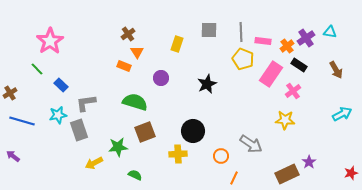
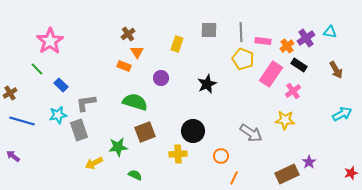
gray arrow at (251, 144): moved 11 px up
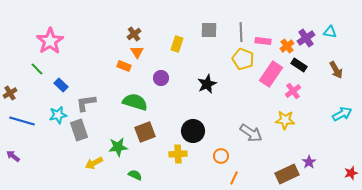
brown cross at (128, 34): moved 6 px right
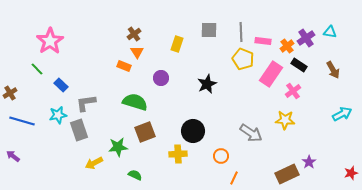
brown arrow at (336, 70): moved 3 px left
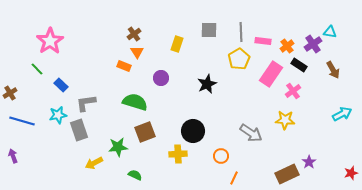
purple cross at (306, 38): moved 7 px right, 6 px down
yellow pentagon at (243, 59): moved 4 px left; rotated 20 degrees clockwise
purple arrow at (13, 156): rotated 32 degrees clockwise
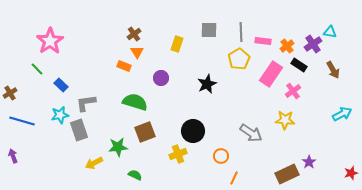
cyan star at (58, 115): moved 2 px right
yellow cross at (178, 154): rotated 18 degrees counterclockwise
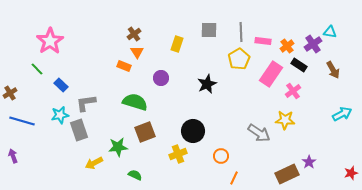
gray arrow at (251, 133): moved 8 px right
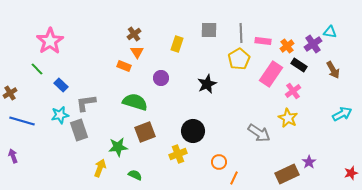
gray line at (241, 32): moved 1 px down
yellow star at (285, 120): moved 3 px right, 2 px up; rotated 24 degrees clockwise
orange circle at (221, 156): moved 2 px left, 6 px down
yellow arrow at (94, 163): moved 6 px right, 5 px down; rotated 138 degrees clockwise
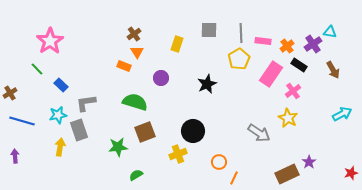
cyan star at (60, 115): moved 2 px left
purple arrow at (13, 156): moved 2 px right; rotated 16 degrees clockwise
yellow arrow at (100, 168): moved 40 px left, 21 px up; rotated 12 degrees counterclockwise
green semicircle at (135, 175): moved 1 px right; rotated 56 degrees counterclockwise
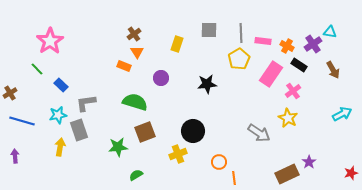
orange cross at (287, 46): rotated 24 degrees counterclockwise
black star at (207, 84): rotated 18 degrees clockwise
orange line at (234, 178): rotated 32 degrees counterclockwise
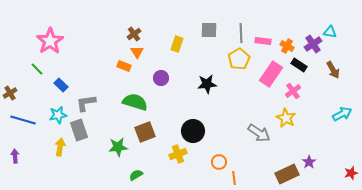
yellow star at (288, 118): moved 2 px left
blue line at (22, 121): moved 1 px right, 1 px up
